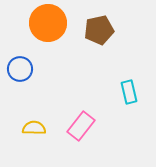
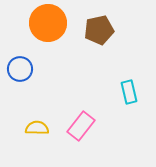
yellow semicircle: moved 3 px right
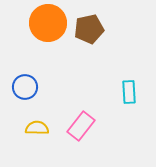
brown pentagon: moved 10 px left, 1 px up
blue circle: moved 5 px right, 18 px down
cyan rectangle: rotated 10 degrees clockwise
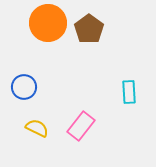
brown pentagon: rotated 24 degrees counterclockwise
blue circle: moved 1 px left
yellow semicircle: rotated 25 degrees clockwise
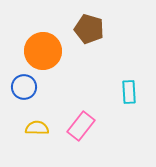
orange circle: moved 5 px left, 28 px down
brown pentagon: rotated 20 degrees counterclockwise
yellow semicircle: rotated 25 degrees counterclockwise
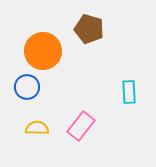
blue circle: moved 3 px right
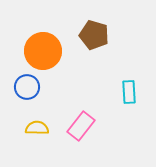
brown pentagon: moved 5 px right, 6 px down
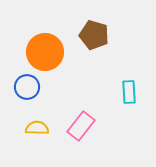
orange circle: moved 2 px right, 1 px down
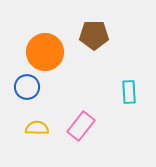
brown pentagon: rotated 16 degrees counterclockwise
